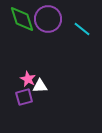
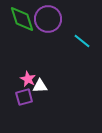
cyan line: moved 12 px down
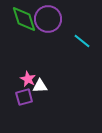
green diamond: moved 2 px right
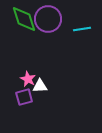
cyan line: moved 12 px up; rotated 48 degrees counterclockwise
